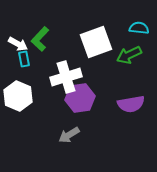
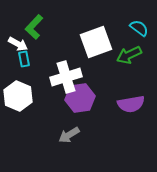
cyan semicircle: rotated 30 degrees clockwise
green L-shape: moved 6 px left, 12 px up
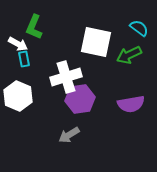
green L-shape: rotated 20 degrees counterclockwise
white square: rotated 32 degrees clockwise
purple hexagon: moved 1 px down
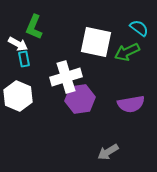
green arrow: moved 2 px left, 3 px up
gray arrow: moved 39 px right, 17 px down
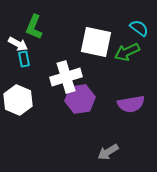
white hexagon: moved 4 px down
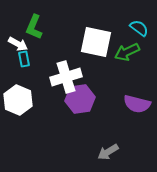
purple semicircle: moved 6 px right; rotated 24 degrees clockwise
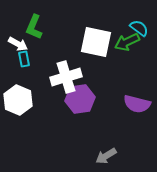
green arrow: moved 10 px up
gray arrow: moved 2 px left, 4 px down
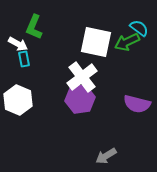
white cross: moved 16 px right; rotated 20 degrees counterclockwise
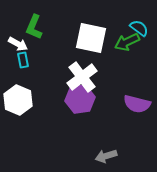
white square: moved 5 px left, 4 px up
cyan rectangle: moved 1 px left, 1 px down
gray arrow: rotated 15 degrees clockwise
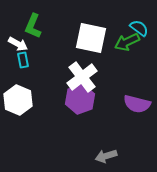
green L-shape: moved 1 px left, 1 px up
purple hexagon: rotated 12 degrees counterclockwise
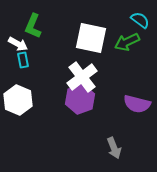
cyan semicircle: moved 1 px right, 8 px up
gray arrow: moved 8 px right, 8 px up; rotated 95 degrees counterclockwise
